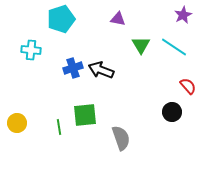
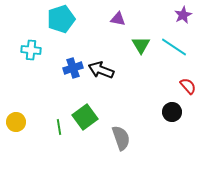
green square: moved 2 px down; rotated 30 degrees counterclockwise
yellow circle: moved 1 px left, 1 px up
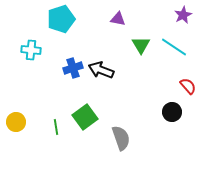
green line: moved 3 px left
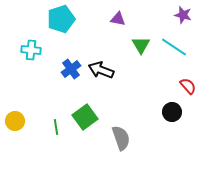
purple star: rotated 30 degrees counterclockwise
blue cross: moved 2 px left, 1 px down; rotated 18 degrees counterclockwise
yellow circle: moved 1 px left, 1 px up
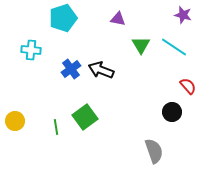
cyan pentagon: moved 2 px right, 1 px up
gray semicircle: moved 33 px right, 13 px down
